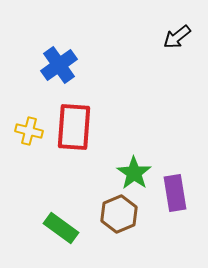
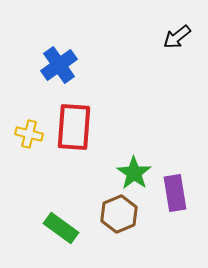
yellow cross: moved 3 px down
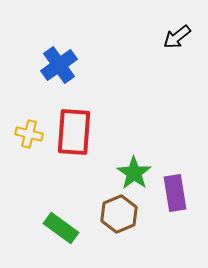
red rectangle: moved 5 px down
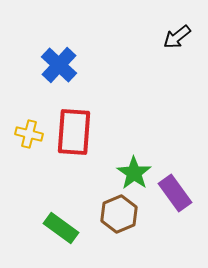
blue cross: rotated 12 degrees counterclockwise
purple rectangle: rotated 27 degrees counterclockwise
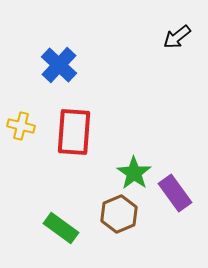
yellow cross: moved 8 px left, 8 px up
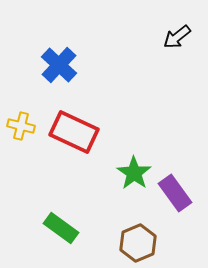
red rectangle: rotated 69 degrees counterclockwise
brown hexagon: moved 19 px right, 29 px down
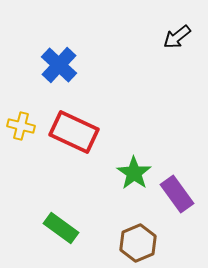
purple rectangle: moved 2 px right, 1 px down
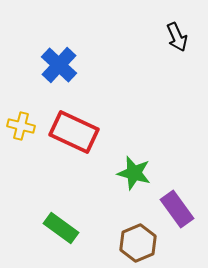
black arrow: rotated 76 degrees counterclockwise
green star: rotated 20 degrees counterclockwise
purple rectangle: moved 15 px down
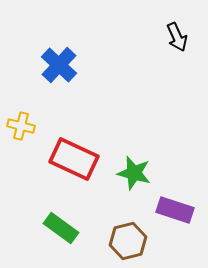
red rectangle: moved 27 px down
purple rectangle: moved 2 px left, 1 px down; rotated 36 degrees counterclockwise
brown hexagon: moved 10 px left, 2 px up; rotated 9 degrees clockwise
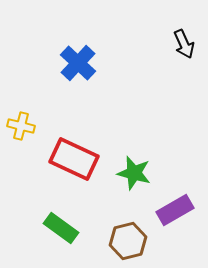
black arrow: moved 7 px right, 7 px down
blue cross: moved 19 px right, 2 px up
purple rectangle: rotated 48 degrees counterclockwise
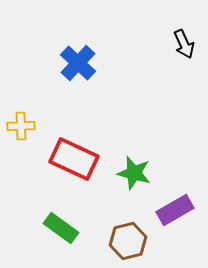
yellow cross: rotated 16 degrees counterclockwise
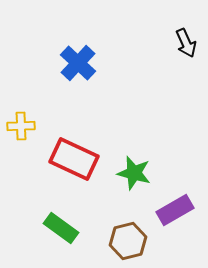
black arrow: moved 2 px right, 1 px up
